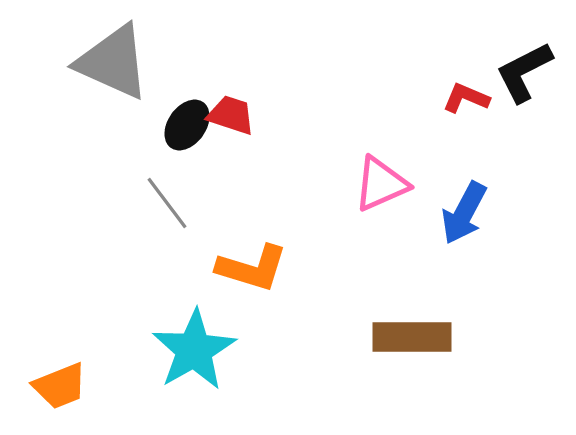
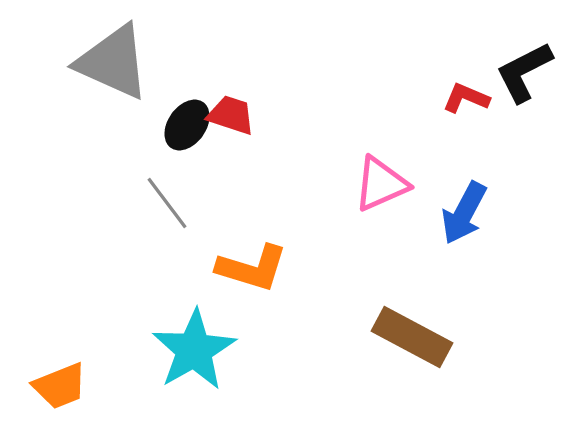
brown rectangle: rotated 28 degrees clockwise
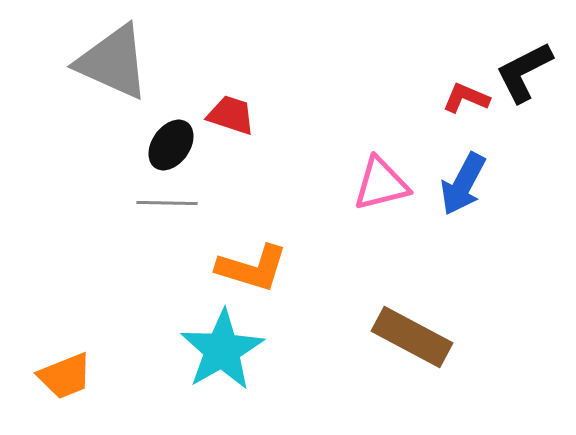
black ellipse: moved 16 px left, 20 px down
pink triangle: rotated 10 degrees clockwise
gray line: rotated 52 degrees counterclockwise
blue arrow: moved 1 px left, 29 px up
cyan star: moved 28 px right
orange trapezoid: moved 5 px right, 10 px up
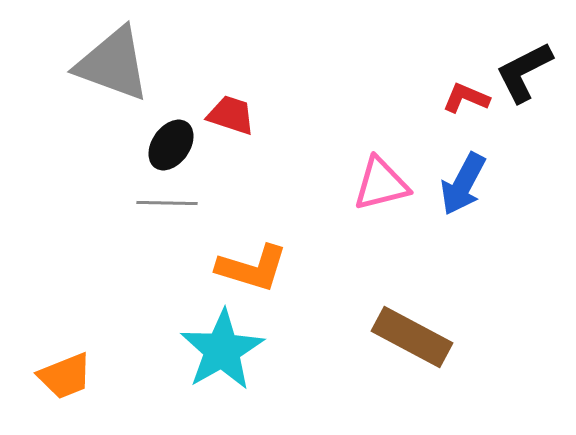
gray triangle: moved 2 px down; rotated 4 degrees counterclockwise
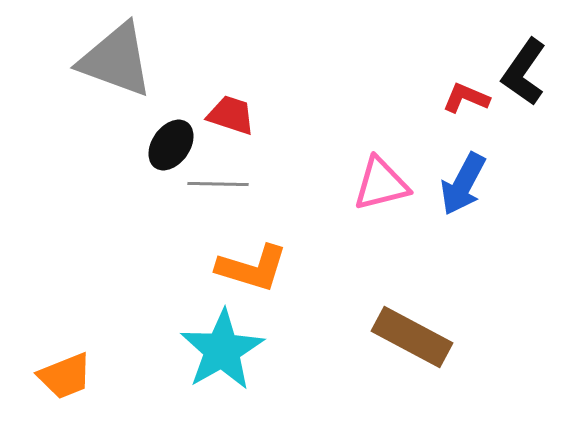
gray triangle: moved 3 px right, 4 px up
black L-shape: rotated 28 degrees counterclockwise
gray line: moved 51 px right, 19 px up
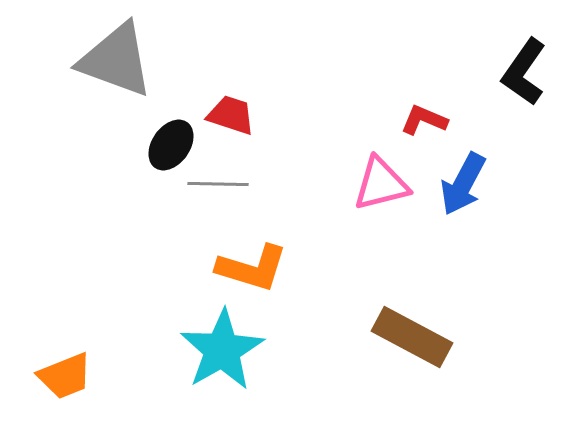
red L-shape: moved 42 px left, 22 px down
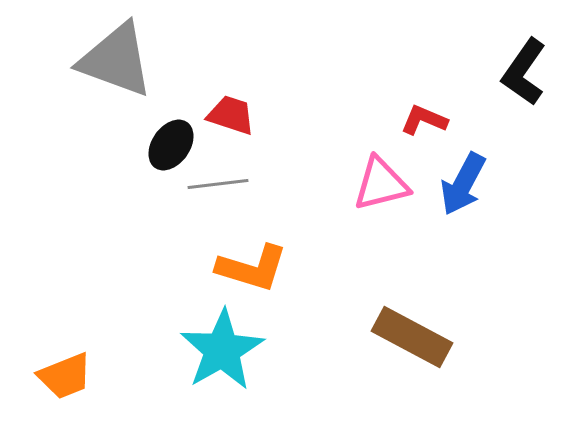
gray line: rotated 8 degrees counterclockwise
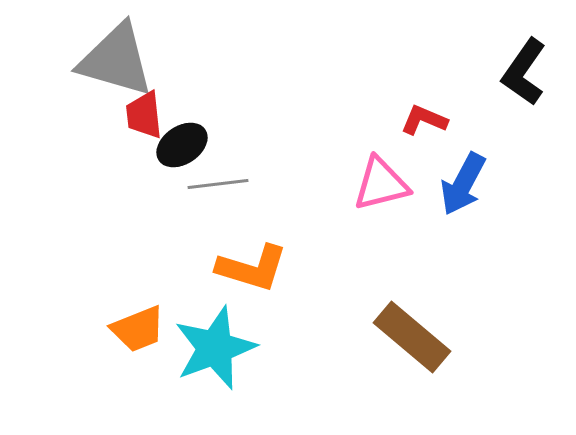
gray triangle: rotated 4 degrees counterclockwise
red trapezoid: moved 87 px left; rotated 114 degrees counterclockwise
black ellipse: moved 11 px right; rotated 21 degrees clockwise
brown rectangle: rotated 12 degrees clockwise
cyan star: moved 7 px left, 2 px up; rotated 10 degrees clockwise
orange trapezoid: moved 73 px right, 47 px up
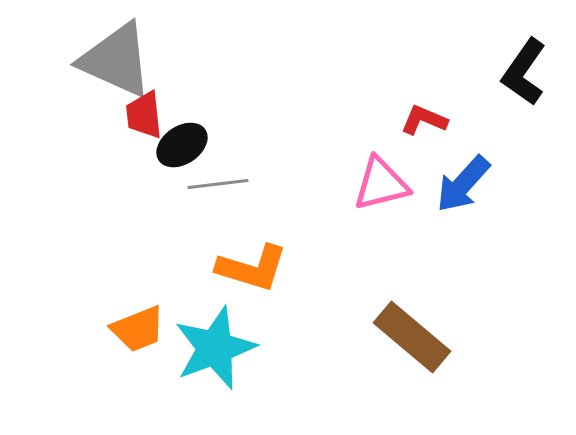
gray triangle: rotated 8 degrees clockwise
blue arrow: rotated 14 degrees clockwise
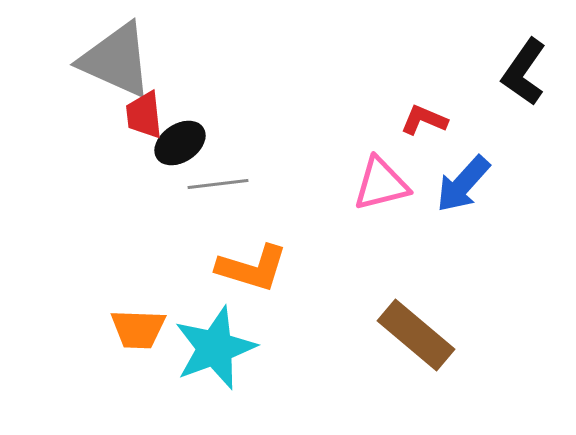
black ellipse: moved 2 px left, 2 px up
orange trapezoid: rotated 24 degrees clockwise
brown rectangle: moved 4 px right, 2 px up
